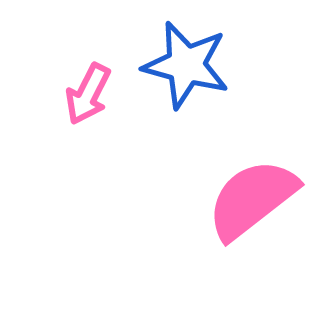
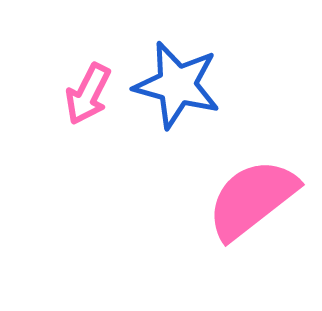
blue star: moved 9 px left, 20 px down
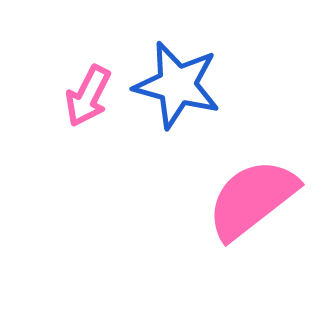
pink arrow: moved 2 px down
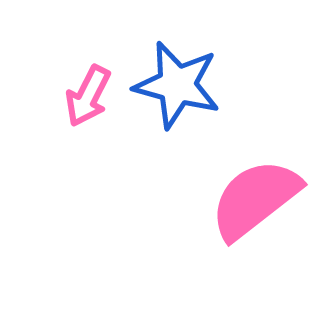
pink semicircle: moved 3 px right
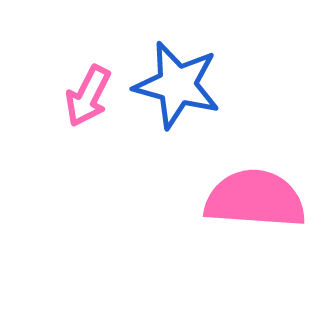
pink semicircle: rotated 42 degrees clockwise
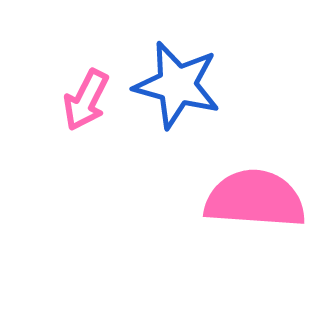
pink arrow: moved 2 px left, 4 px down
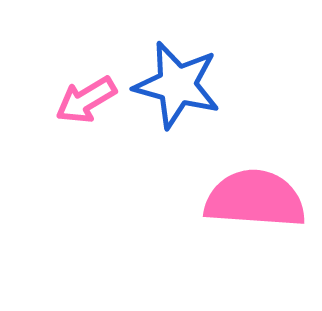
pink arrow: rotated 32 degrees clockwise
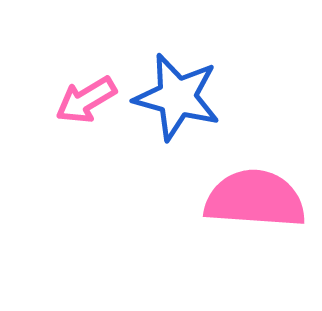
blue star: moved 12 px down
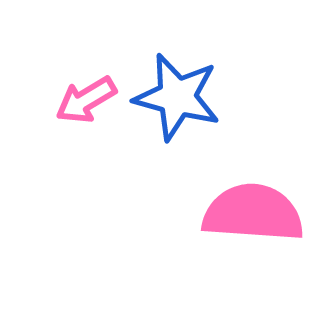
pink semicircle: moved 2 px left, 14 px down
